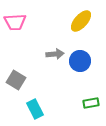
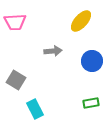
gray arrow: moved 2 px left, 3 px up
blue circle: moved 12 px right
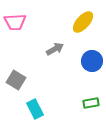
yellow ellipse: moved 2 px right, 1 px down
gray arrow: moved 2 px right, 2 px up; rotated 24 degrees counterclockwise
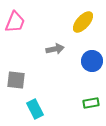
pink trapezoid: rotated 65 degrees counterclockwise
gray arrow: rotated 18 degrees clockwise
gray square: rotated 24 degrees counterclockwise
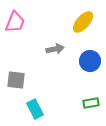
blue circle: moved 2 px left
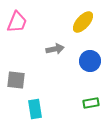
pink trapezoid: moved 2 px right
cyan rectangle: rotated 18 degrees clockwise
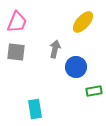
gray arrow: rotated 66 degrees counterclockwise
blue circle: moved 14 px left, 6 px down
gray square: moved 28 px up
green rectangle: moved 3 px right, 12 px up
